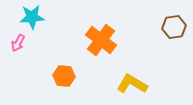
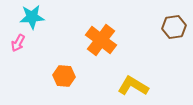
yellow L-shape: moved 1 px right, 2 px down
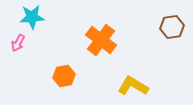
brown hexagon: moved 2 px left
orange hexagon: rotated 15 degrees counterclockwise
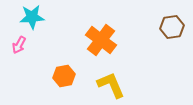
pink arrow: moved 1 px right, 2 px down
yellow L-shape: moved 22 px left, 1 px up; rotated 36 degrees clockwise
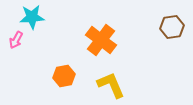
pink arrow: moved 3 px left, 5 px up
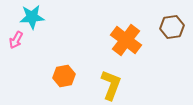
orange cross: moved 25 px right
yellow L-shape: rotated 44 degrees clockwise
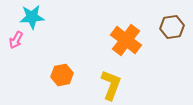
orange hexagon: moved 2 px left, 1 px up
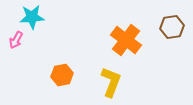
yellow L-shape: moved 3 px up
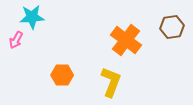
orange hexagon: rotated 10 degrees clockwise
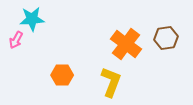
cyan star: moved 2 px down
brown hexagon: moved 6 px left, 11 px down
orange cross: moved 4 px down
